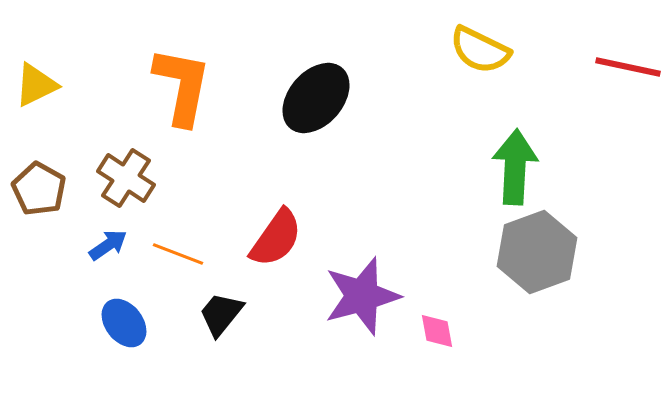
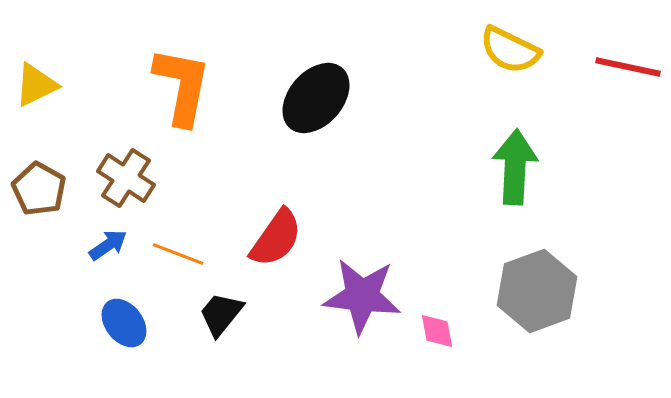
yellow semicircle: moved 30 px right
gray hexagon: moved 39 px down
purple star: rotated 22 degrees clockwise
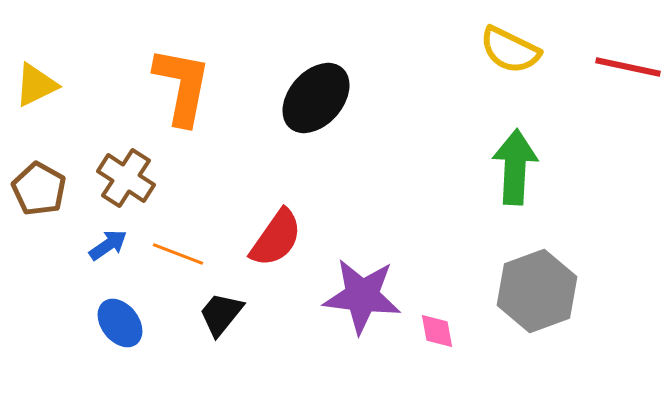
blue ellipse: moved 4 px left
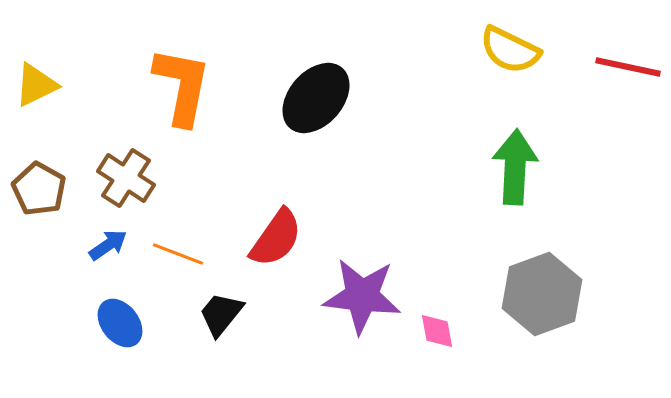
gray hexagon: moved 5 px right, 3 px down
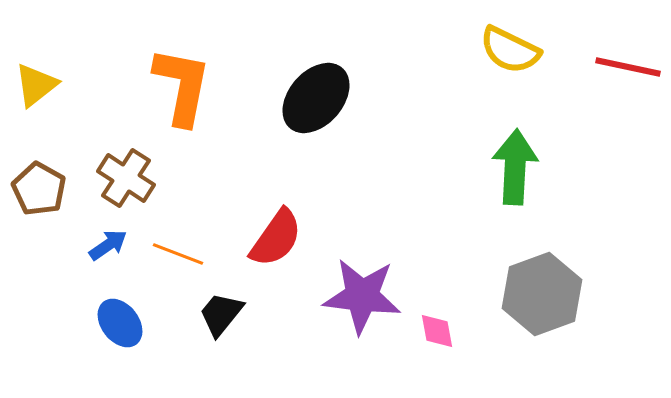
yellow triangle: rotated 12 degrees counterclockwise
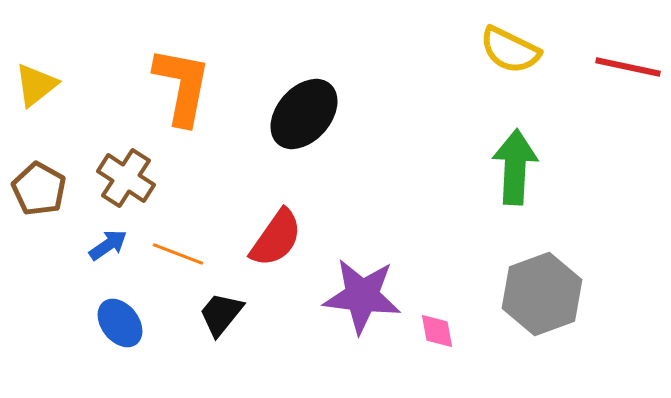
black ellipse: moved 12 px left, 16 px down
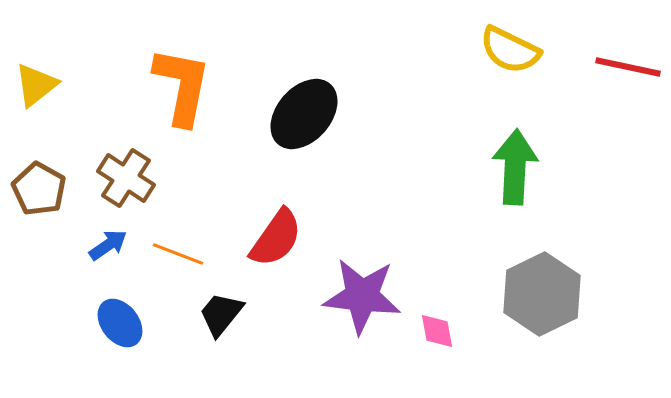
gray hexagon: rotated 6 degrees counterclockwise
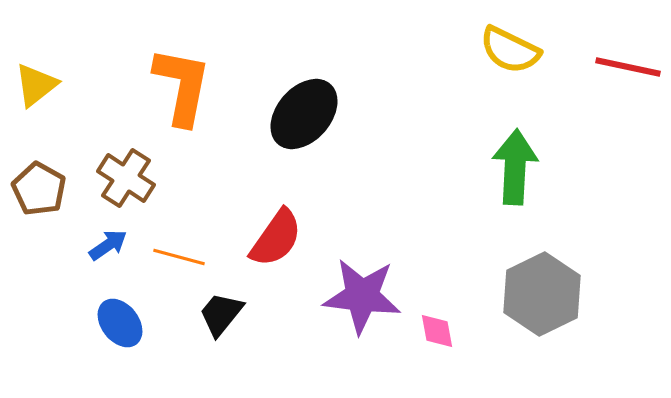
orange line: moved 1 px right, 3 px down; rotated 6 degrees counterclockwise
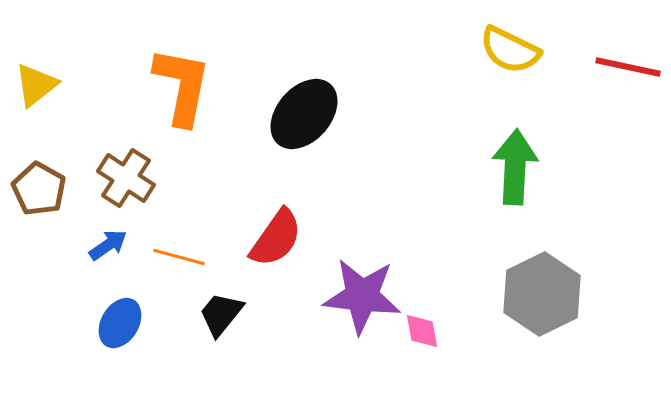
blue ellipse: rotated 69 degrees clockwise
pink diamond: moved 15 px left
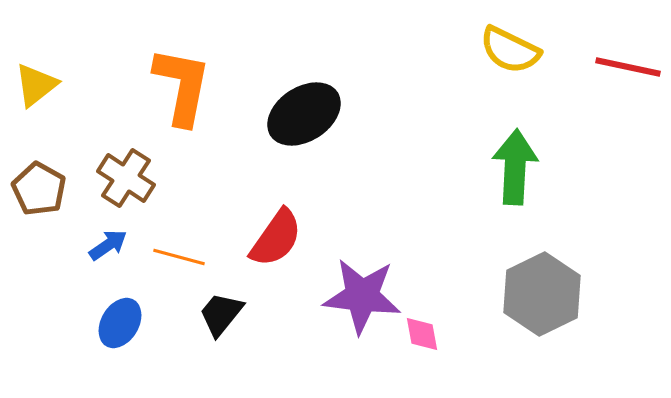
black ellipse: rotated 16 degrees clockwise
pink diamond: moved 3 px down
